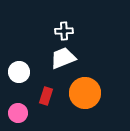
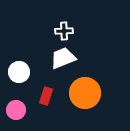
pink circle: moved 2 px left, 3 px up
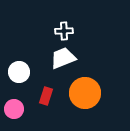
pink circle: moved 2 px left, 1 px up
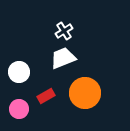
white cross: rotated 30 degrees counterclockwise
red rectangle: rotated 42 degrees clockwise
pink circle: moved 5 px right
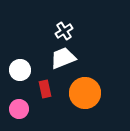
white circle: moved 1 px right, 2 px up
red rectangle: moved 1 px left, 7 px up; rotated 72 degrees counterclockwise
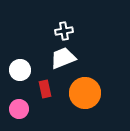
white cross: rotated 24 degrees clockwise
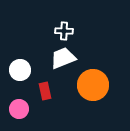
white cross: rotated 12 degrees clockwise
red rectangle: moved 2 px down
orange circle: moved 8 px right, 8 px up
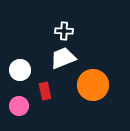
pink circle: moved 3 px up
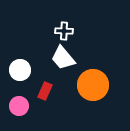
white trapezoid: rotated 108 degrees counterclockwise
red rectangle: rotated 36 degrees clockwise
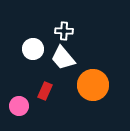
white circle: moved 13 px right, 21 px up
